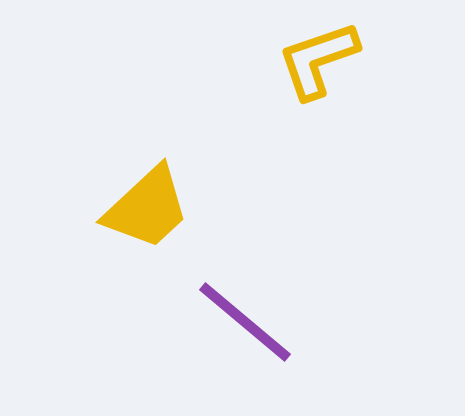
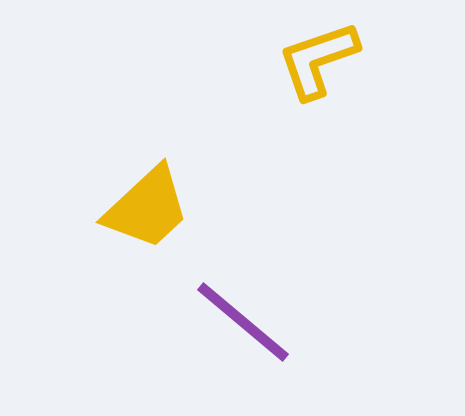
purple line: moved 2 px left
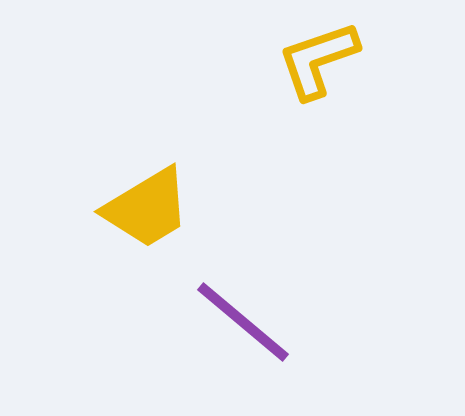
yellow trapezoid: rotated 12 degrees clockwise
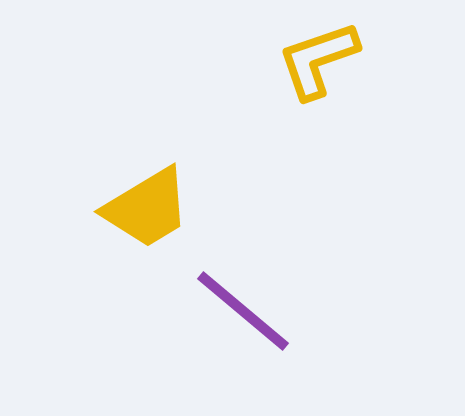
purple line: moved 11 px up
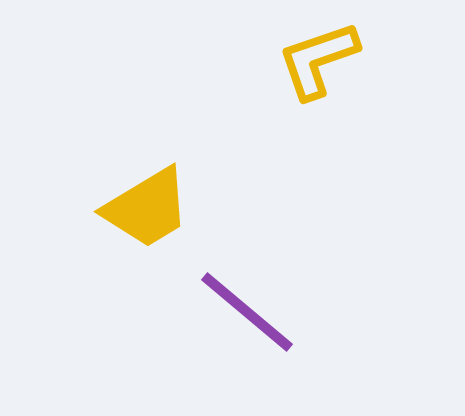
purple line: moved 4 px right, 1 px down
